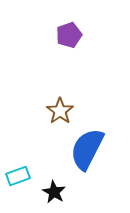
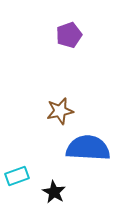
brown star: rotated 24 degrees clockwise
blue semicircle: moved 1 px right, 1 px up; rotated 66 degrees clockwise
cyan rectangle: moved 1 px left
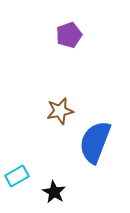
blue semicircle: moved 7 px right, 6 px up; rotated 72 degrees counterclockwise
cyan rectangle: rotated 10 degrees counterclockwise
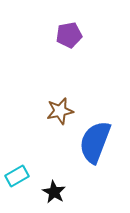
purple pentagon: rotated 10 degrees clockwise
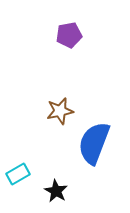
blue semicircle: moved 1 px left, 1 px down
cyan rectangle: moved 1 px right, 2 px up
black star: moved 2 px right, 1 px up
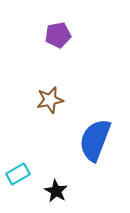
purple pentagon: moved 11 px left
brown star: moved 10 px left, 11 px up
blue semicircle: moved 1 px right, 3 px up
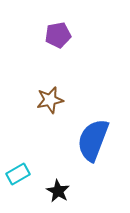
blue semicircle: moved 2 px left
black star: moved 2 px right
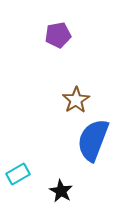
brown star: moved 26 px right; rotated 20 degrees counterclockwise
black star: moved 3 px right
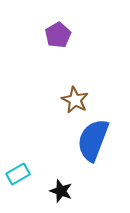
purple pentagon: rotated 20 degrees counterclockwise
brown star: moved 1 px left; rotated 12 degrees counterclockwise
black star: rotated 10 degrees counterclockwise
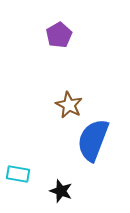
purple pentagon: moved 1 px right
brown star: moved 6 px left, 5 px down
cyan rectangle: rotated 40 degrees clockwise
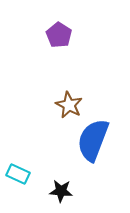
purple pentagon: rotated 10 degrees counterclockwise
cyan rectangle: rotated 15 degrees clockwise
black star: rotated 15 degrees counterclockwise
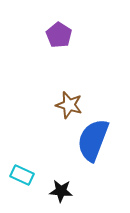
brown star: rotated 12 degrees counterclockwise
cyan rectangle: moved 4 px right, 1 px down
